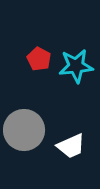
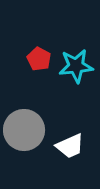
white trapezoid: moved 1 px left
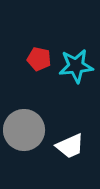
red pentagon: rotated 15 degrees counterclockwise
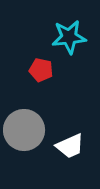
red pentagon: moved 2 px right, 11 px down
cyan star: moved 7 px left, 29 px up
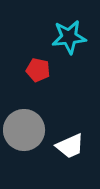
red pentagon: moved 3 px left
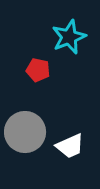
cyan star: rotated 16 degrees counterclockwise
gray circle: moved 1 px right, 2 px down
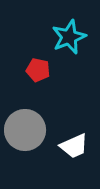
gray circle: moved 2 px up
white trapezoid: moved 4 px right
